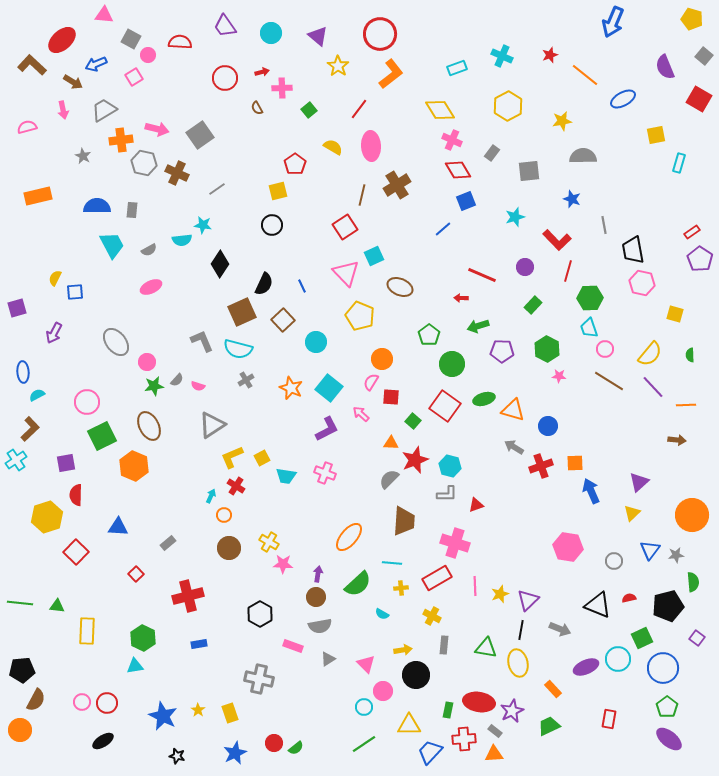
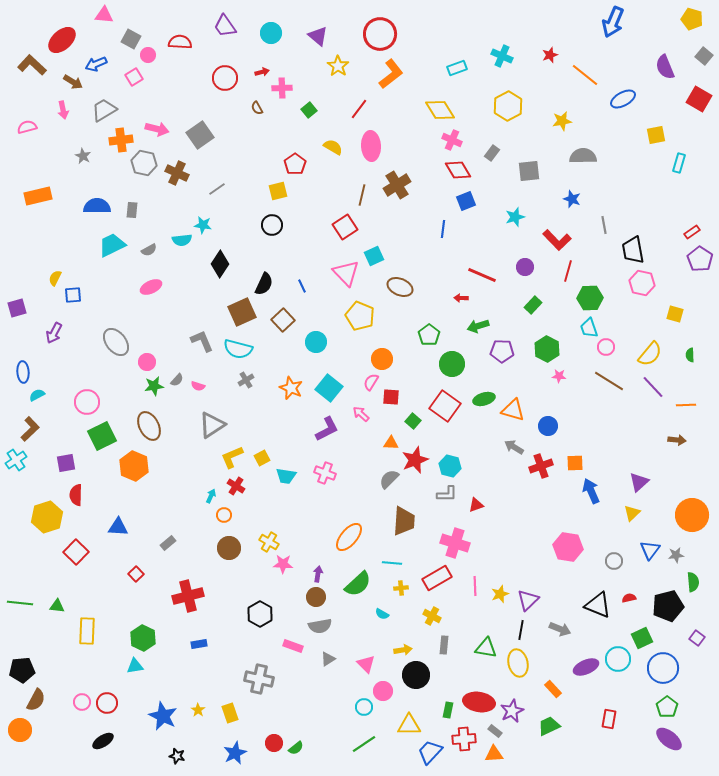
blue line at (443, 229): rotated 42 degrees counterclockwise
cyan trapezoid at (112, 245): rotated 88 degrees counterclockwise
blue square at (75, 292): moved 2 px left, 3 px down
pink circle at (605, 349): moved 1 px right, 2 px up
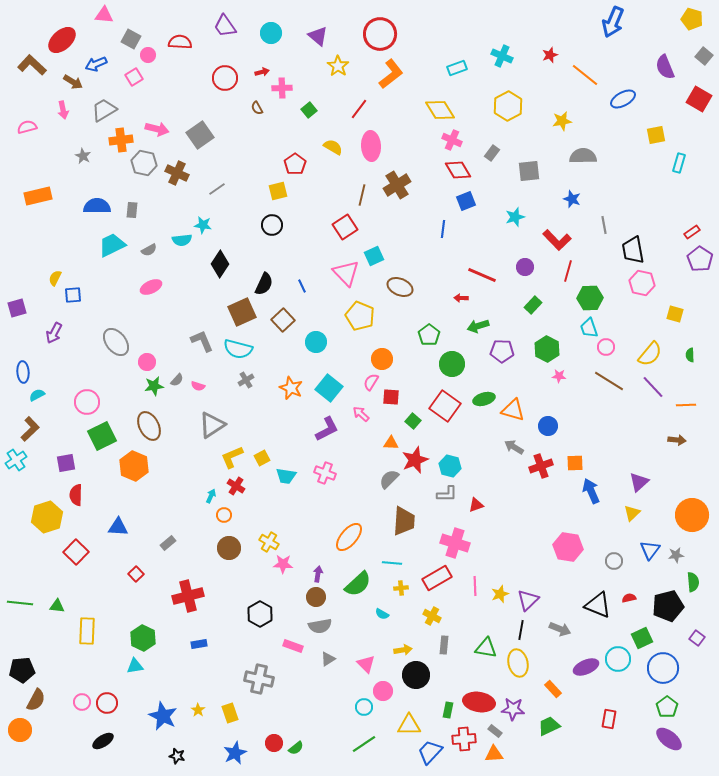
purple star at (512, 711): moved 1 px right, 2 px up; rotated 30 degrees clockwise
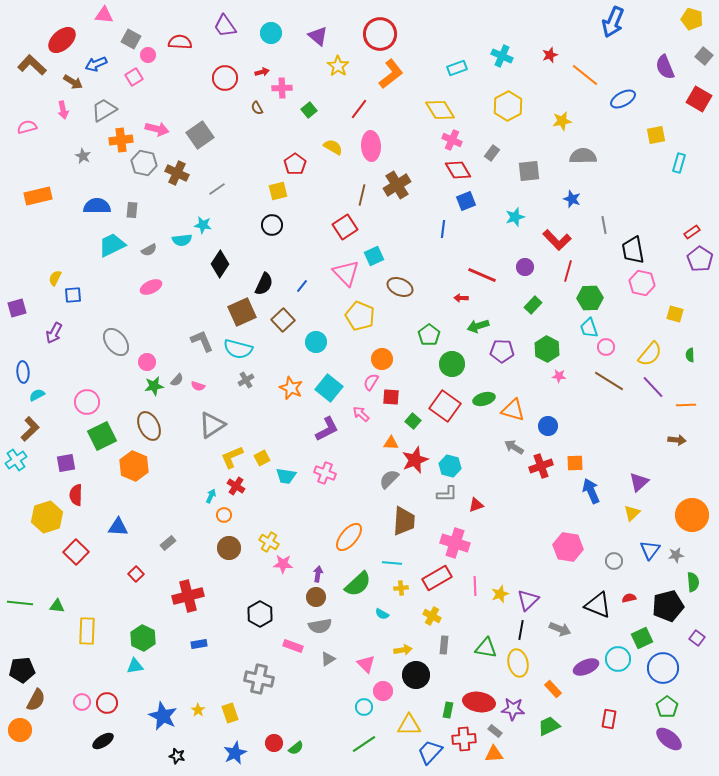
blue line at (302, 286): rotated 64 degrees clockwise
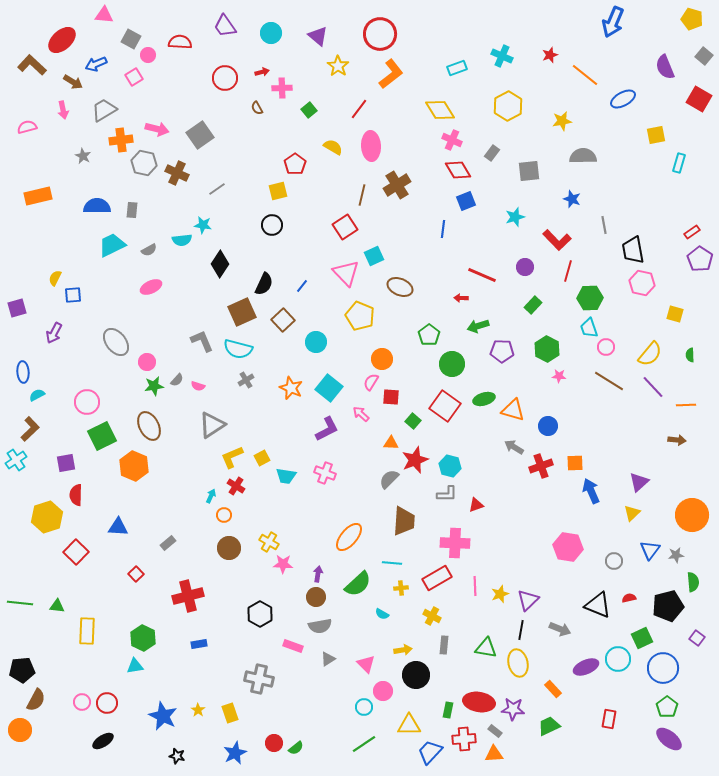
pink cross at (455, 543): rotated 16 degrees counterclockwise
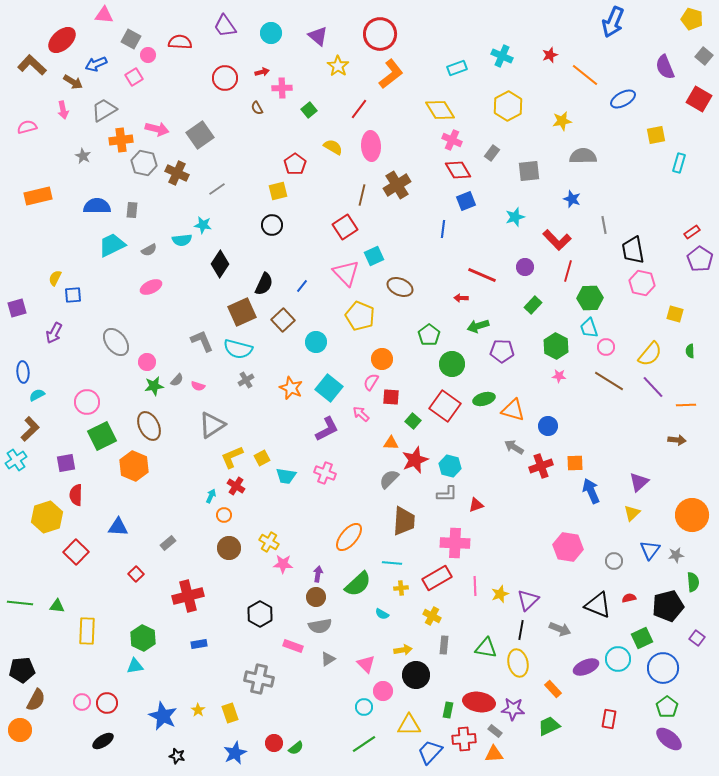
green hexagon at (547, 349): moved 9 px right, 3 px up
green semicircle at (690, 355): moved 4 px up
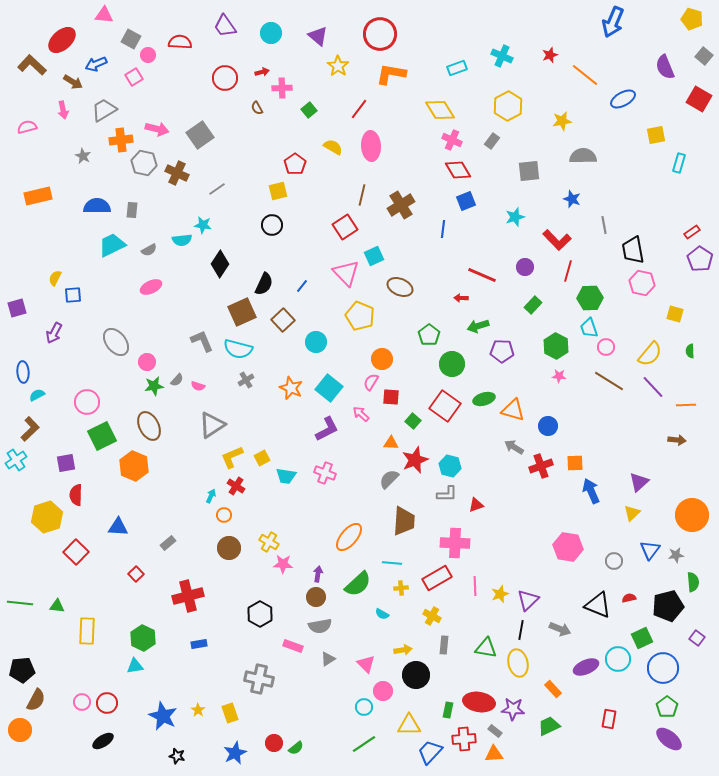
orange L-shape at (391, 74): rotated 132 degrees counterclockwise
gray rectangle at (492, 153): moved 12 px up
brown cross at (397, 185): moved 4 px right, 20 px down
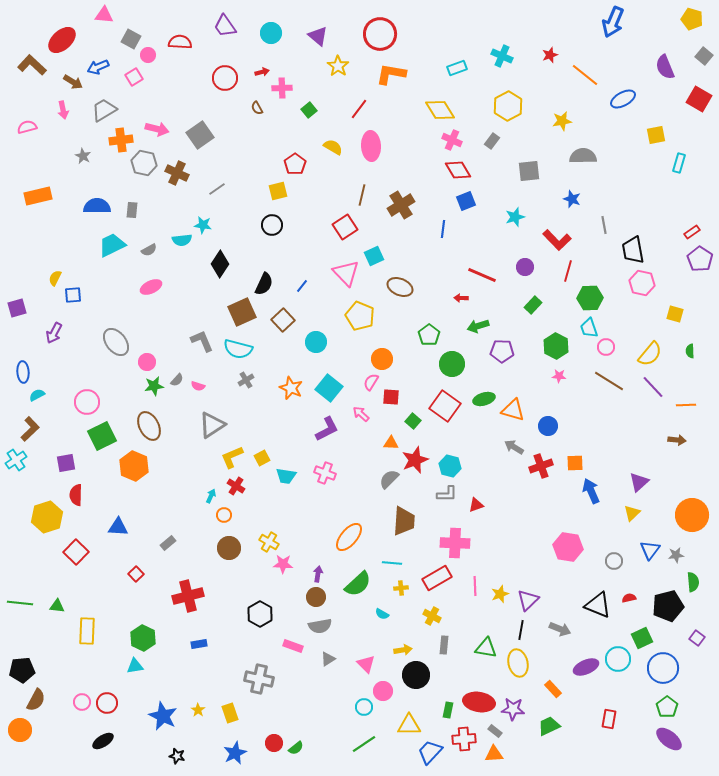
blue arrow at (96, 64): moved 2 px right, 3 px down
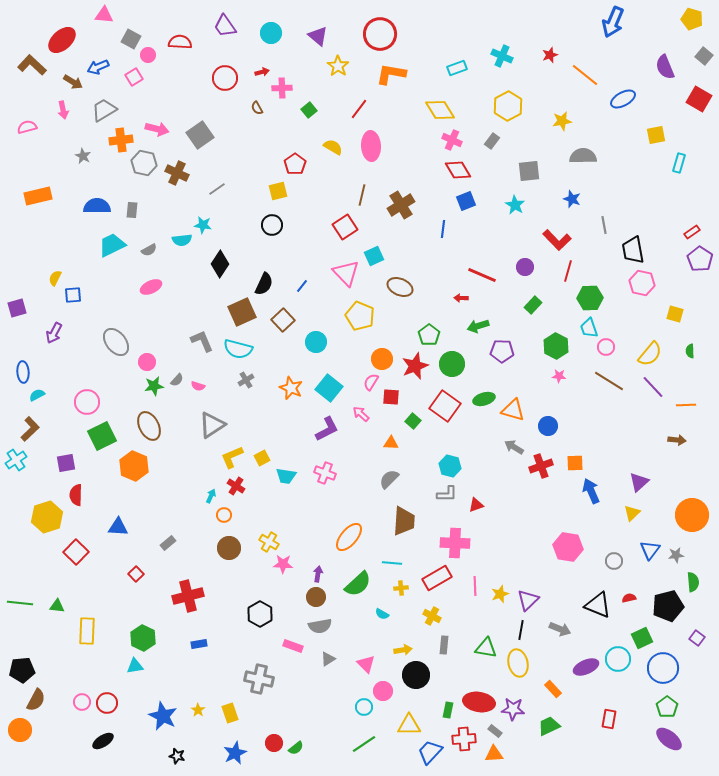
cyan star at (515, 217): moved 12 px up; rotated 24 degrees counterclockwise
red star at (415, 460): moved 94 px up
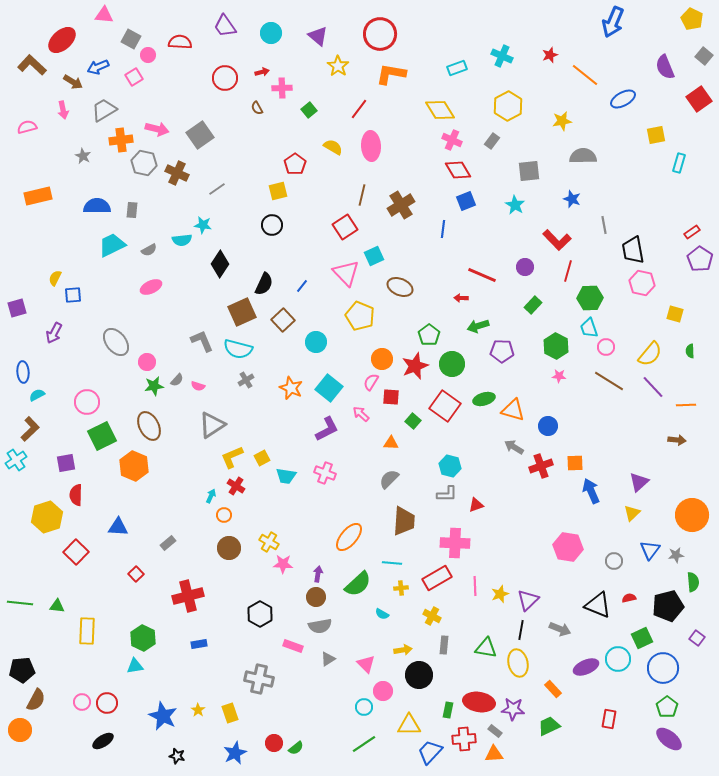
yellow pentagon at (692, 19): rotated 10 degrees clockwise
red square at (699, 99): rotated 25 degrees clockwise
black circle at (416, 675): moved 3 px right
